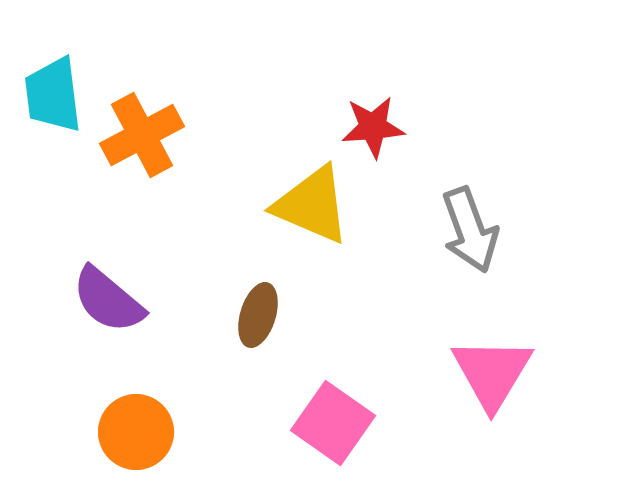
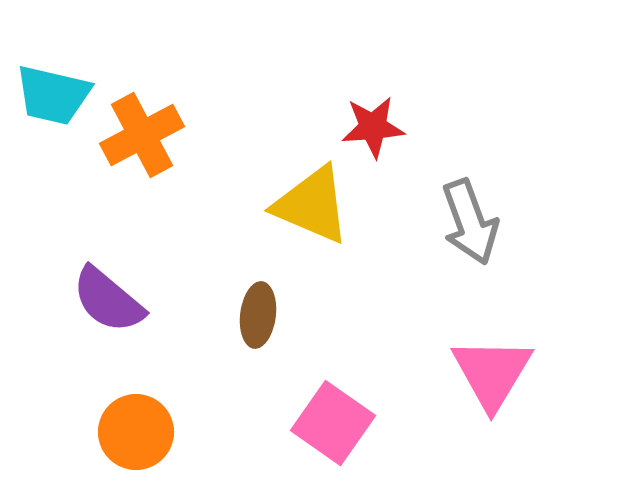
cyan trapezoid: rotated 70 degrees counterclockwise
gray arrow: moved 8 px up
brown ellipse: rotated 10 degrees counterclockwise
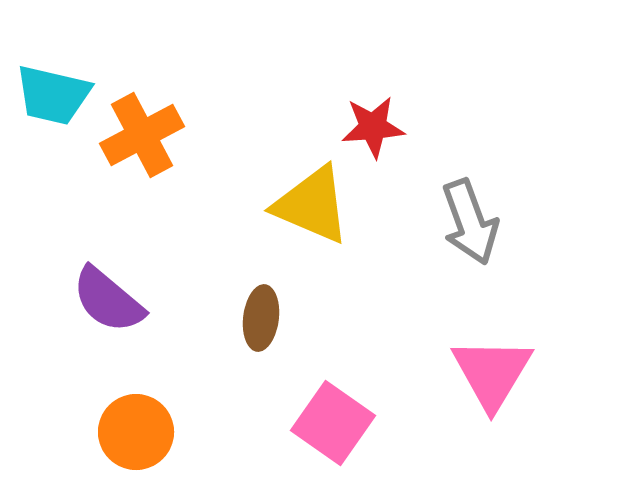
brown ellipse: moved 3 px right, 3 px down
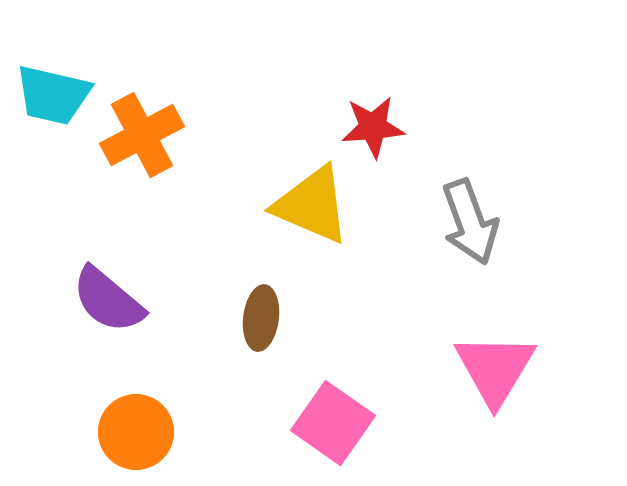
pink triangle: moved 3 px right, 4 px up
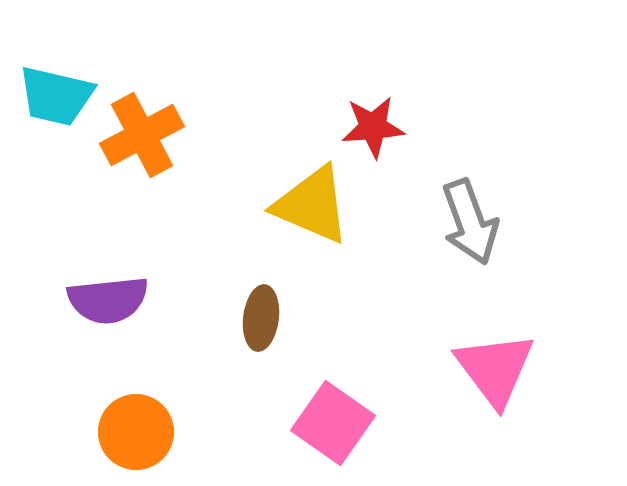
cyan trapezoid: moved 3 px right, 1 px down
purple semicircle: rotated 46 degrees counterclockwise
pink triangle: rotated 8 degrees counterclockwise
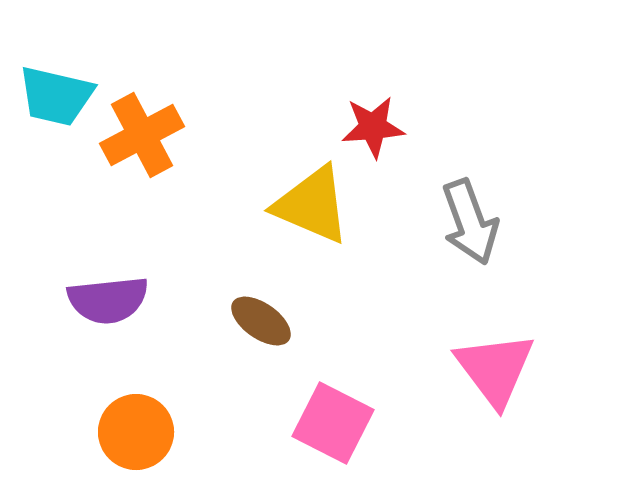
brown ellipse: moved 3 px down; rotated 62 degrees counterclockwise
pink square: rotated 8 degrees counterclockwise
